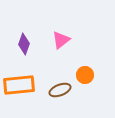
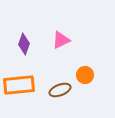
pink triangle: rotated 12 degrees clockwise
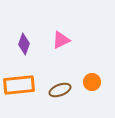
orange circle: moved 7 px right, 7 px down
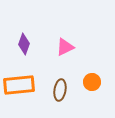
pink triangle: moved 4 px right, 7 px down
brown ellipse: rotated 60 degrees counterclockwise
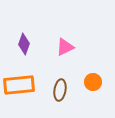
orange circle: moved 1 px right
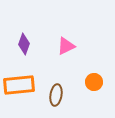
pink triangle: moved 1 px right, 1 px up
orange circle: moved 1 px right
brown ellipse: moved 4 px left, 5 px down
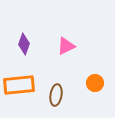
orange circle: moved 1 px right, 1 px down
